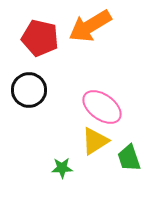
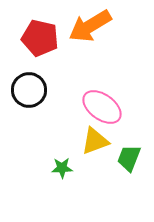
yellow triangle: rotated 12 degrees clockwise
green trapezoid: rotated 40 degrees clockwise
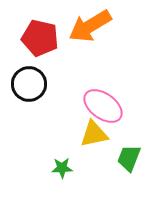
black circle: moved 6 px up
pink ellipse: moved 1 px right, 1 px up
yellow triangle: moved 1 px left, 7 px up; rotated 8 degrees clockwise
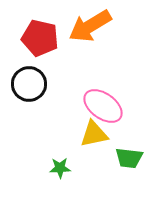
green trapezoid: rotated 104 degrees counterclockwise
green star: moved 2 px left
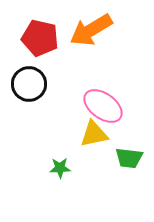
orange arrow: moved 1 px right, 4 px down
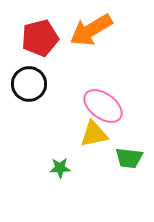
red pentagon: rotated 27 degrees counterclockwise
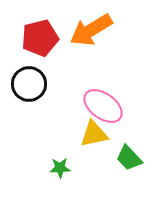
green trapezoid: rotated 40 degrees clockwise
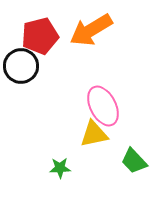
red pentagon: moved 2 px up
black circle: moved 8 px left, 18 px up
pink ellipse: rotated 27 degrees clockwise
green trapezoid: moved 5 px right, 3 px down
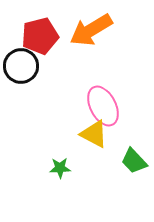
yellow triangle: rotated 40 degrees clockwise
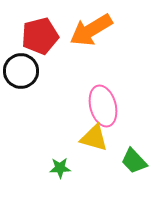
black circle: moved 5 px down
pink ellipse: rotated 12 degrees clockwise
yellow triangle: moved 4 px down; rotated 12 degrees counterclockwise
